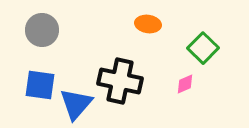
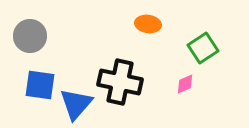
gray circle: moved 12 px left, 6 px down
green square: rotated 12 degrees clockwise
black cross: moved 1 px down
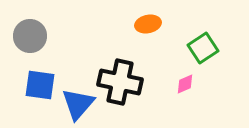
orange ellipse: rotated 20 degrees counterclockwise
blue triangle: moved 2 px right
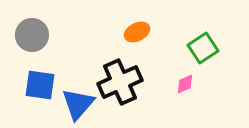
orange ellipse: moved 11 px left, 8 px down; rotated 15 degrees counterclockwise
gray circle: moved 2 px right, 1 px up
black cross: rotated 36 degrees counterclockwise
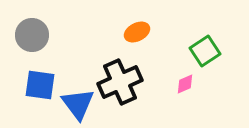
green square: moved 2 px right, 3 px down
blue triangle: rotated 18 degrees counterclockwise
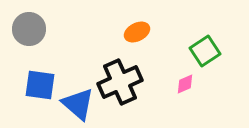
gray circle: moved 3 px left, 6 px up
blue triangle: rotated 12 degrees counterclockwise
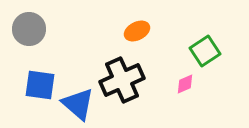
orange ellipse: moved 1 px up
black cross: moved 2 px right, 2 px up
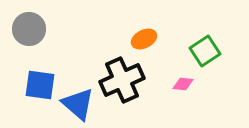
orange ellipse: moved 7 px right, 8 px down
pink diamond: moved 2 px left; rotated 30 degrees clockwise
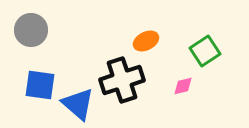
gray circle: moved 2 px right, 1 px down
orange ellipse: moved 2 px right, 2 px down
black cross: rotated 6 degrees clockwise
pink diamond: moved 2 px down; rotated 20 degrees counterclockwise
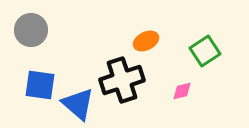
pink diamond: moved 1 px left, 5 px down
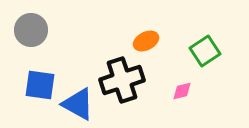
blue triangle: rotated 12 degrees counterclockwise
